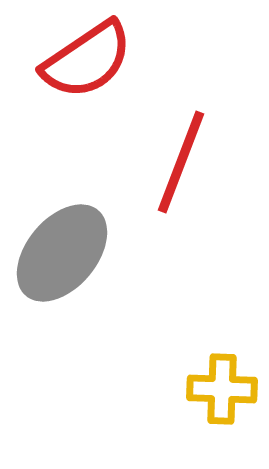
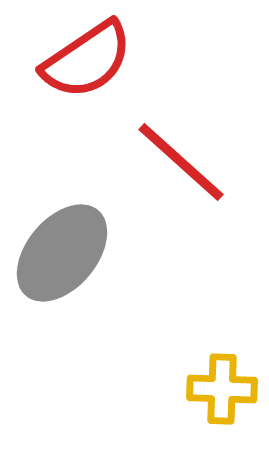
red line: rotated 69 degrees counterclockwise
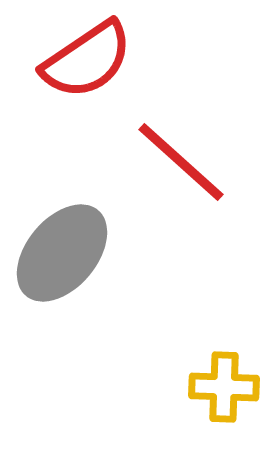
yellow cross: moved 2 px right, 2 px up
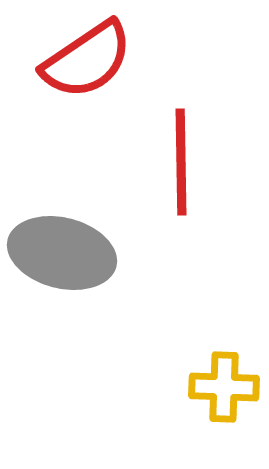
red line: rotated 47 degrees clockwise
gray ellipse: rotated 64 degrees clockwise
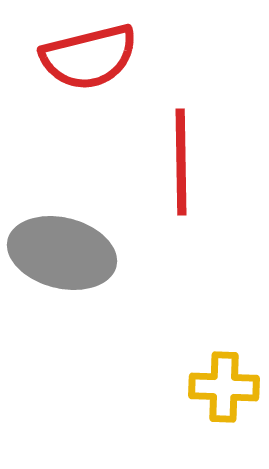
red semicircle: moved 2 px right, 3 px up; rotated 20 degrees clockwise
